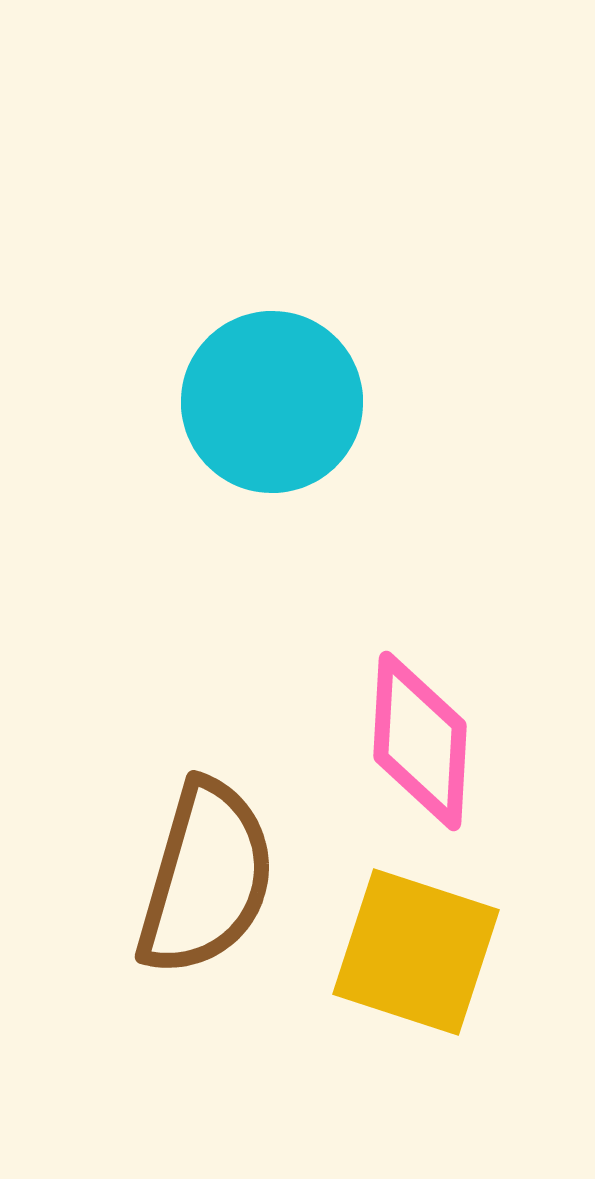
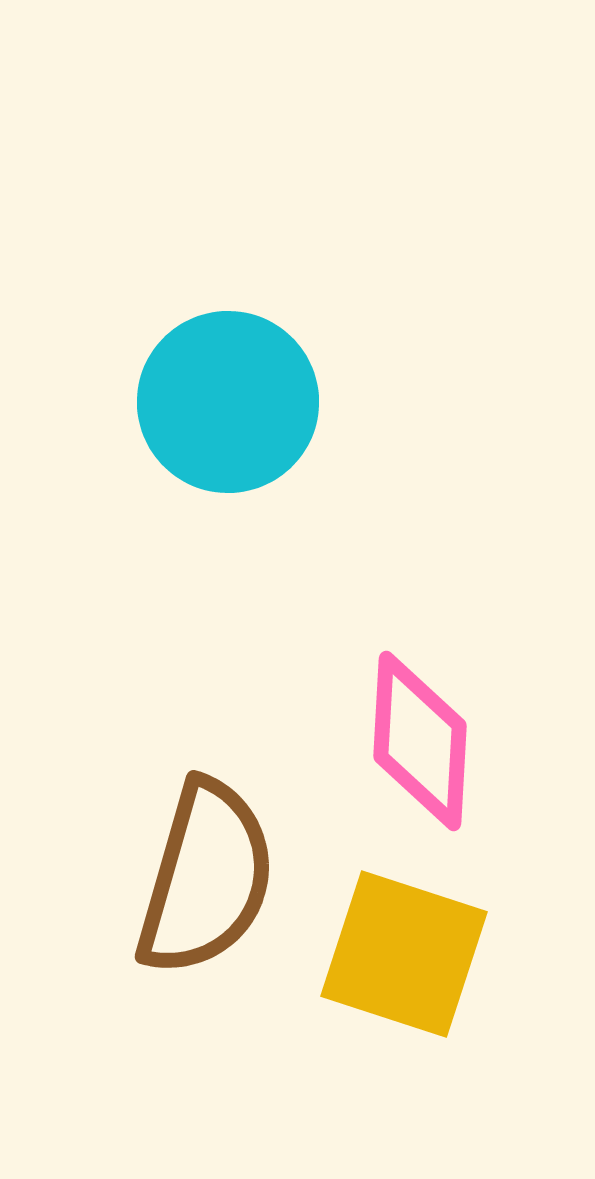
cyan circle: moved 44 px left
yellow square: moved 12 px left, 2 px down
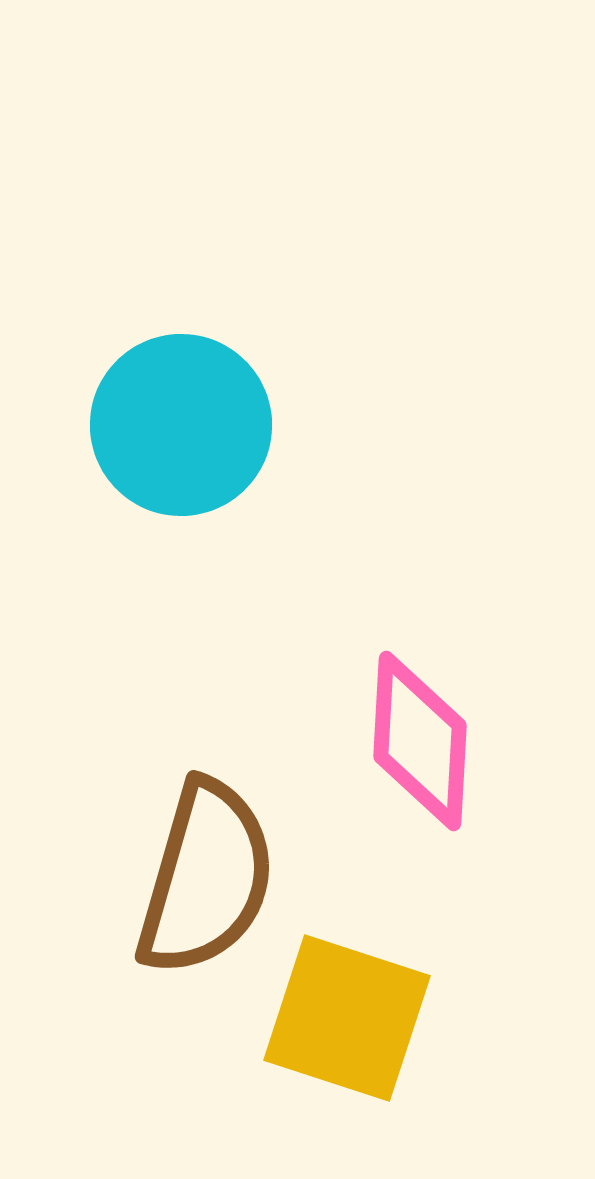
cyan circle: moved 47 px left, 23 px down
yellow square: moved 57 px left, 64 px down
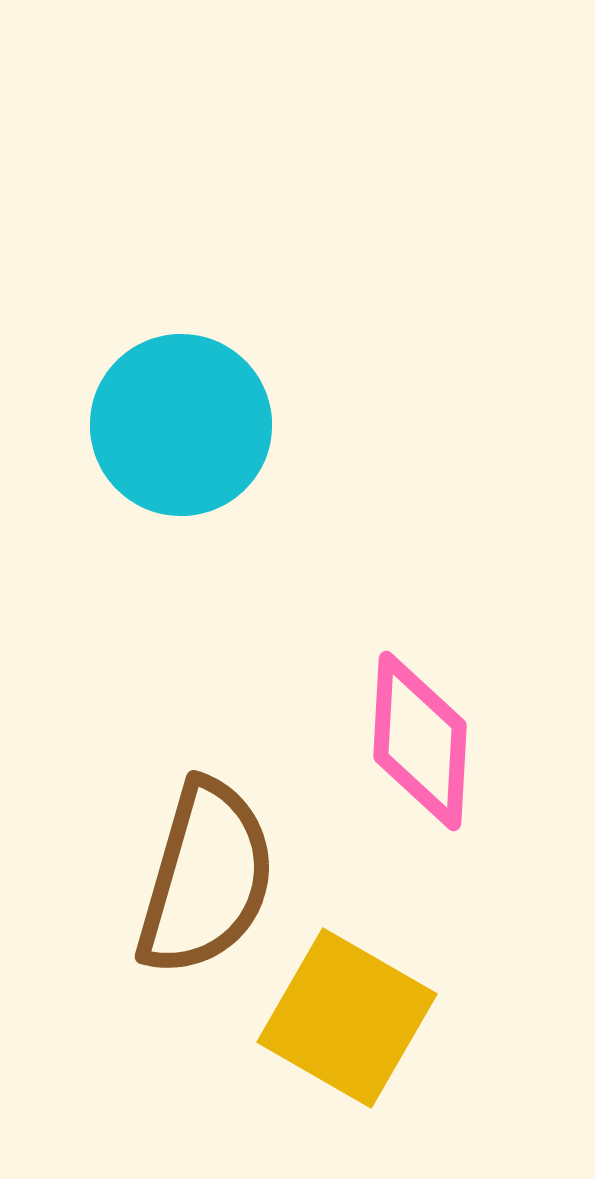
yellow square: rotated 12 degrees clockwise
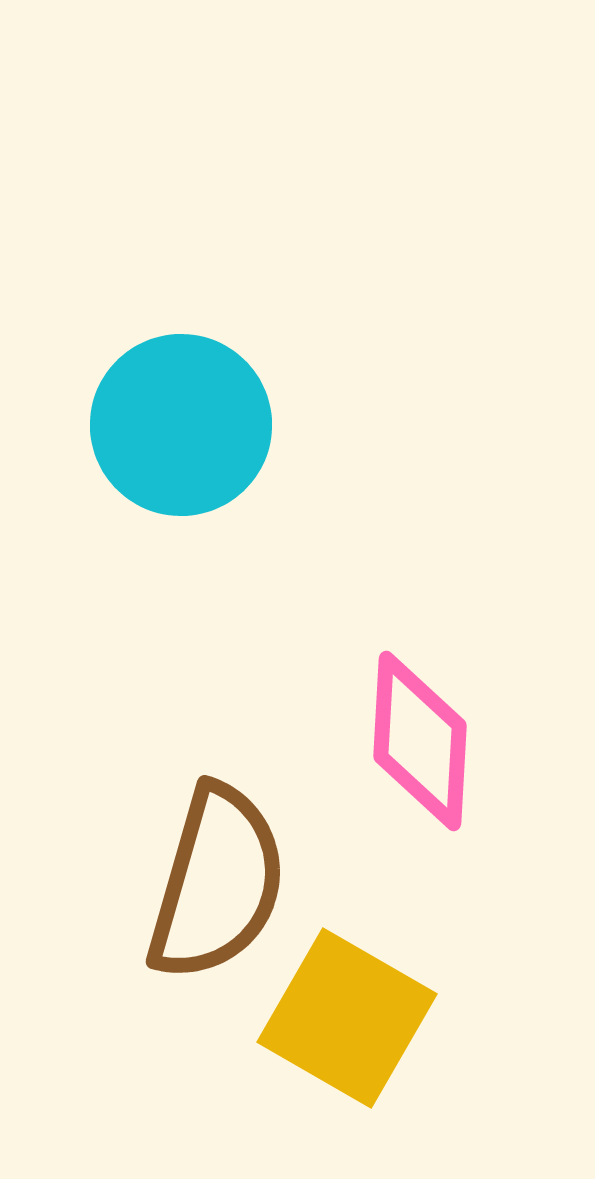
brown semicircle: moved 11 px right, 5 px down
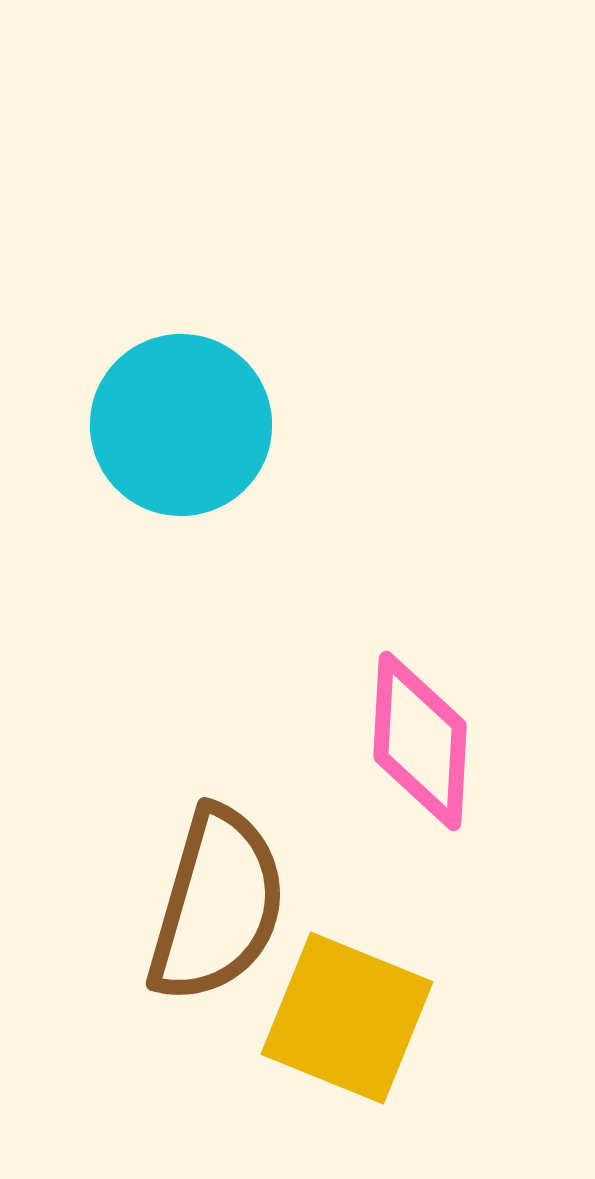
brown semicircle: moved 22 px down
yellow square: rotated 8 degrees counterclockwise
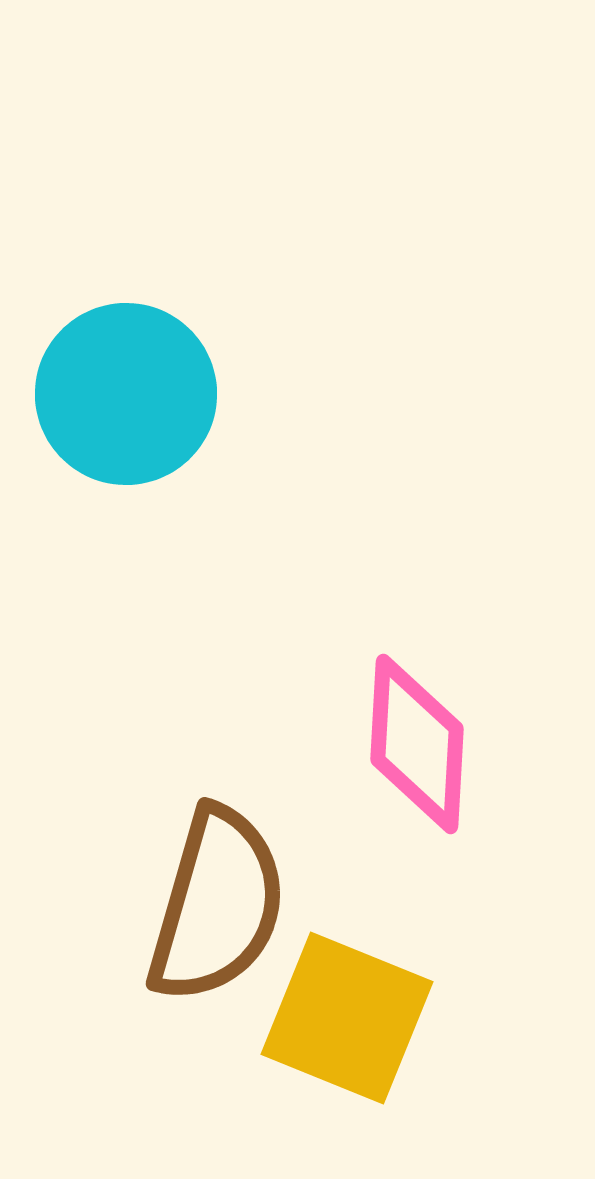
cyan circle: moved 55 px left, 31 px up
pink diamond: moved 3 px left, 3 px down
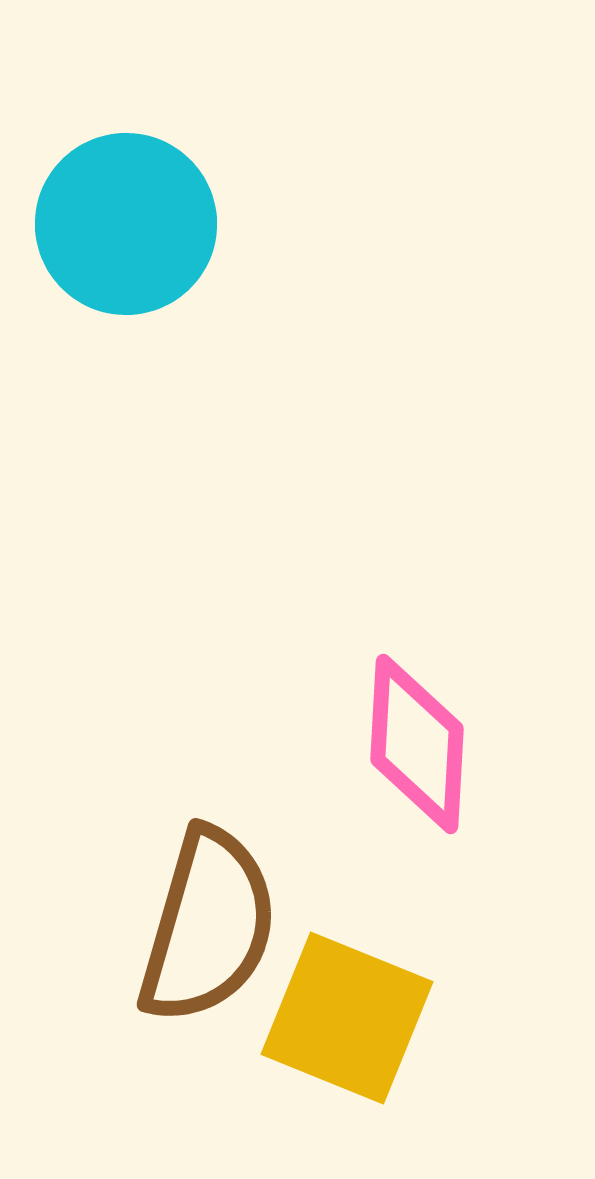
cyan circle: moved 170 px up
brown semicircle: moved 9 px left, 21 px down
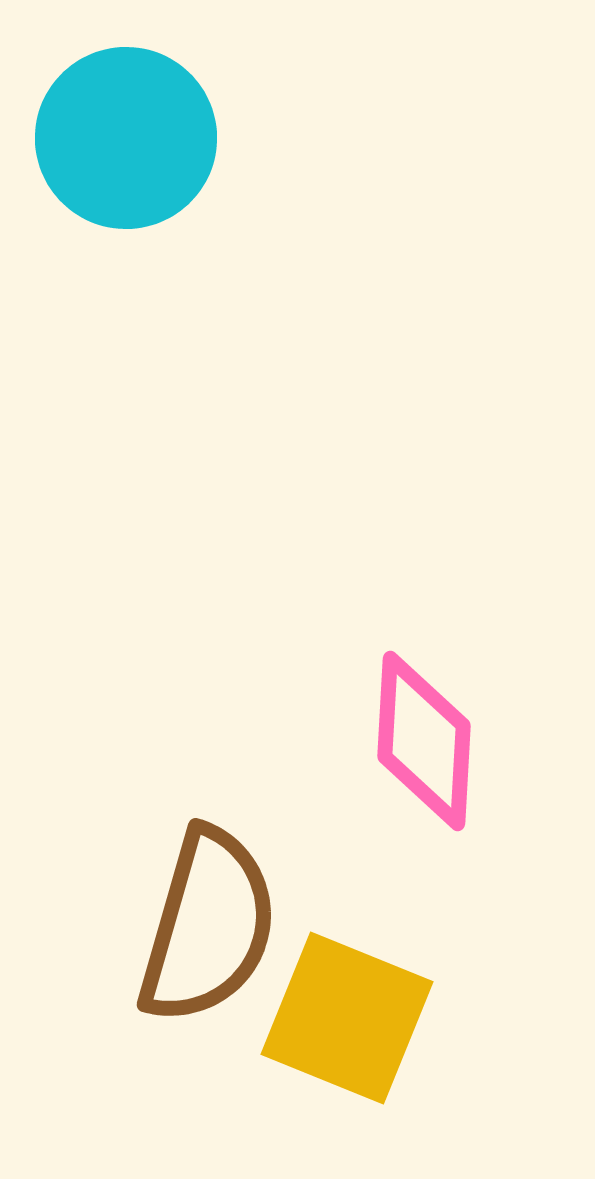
cyan circle: moved 86 px up
pink diamond: moved 7 px right, 3 px up
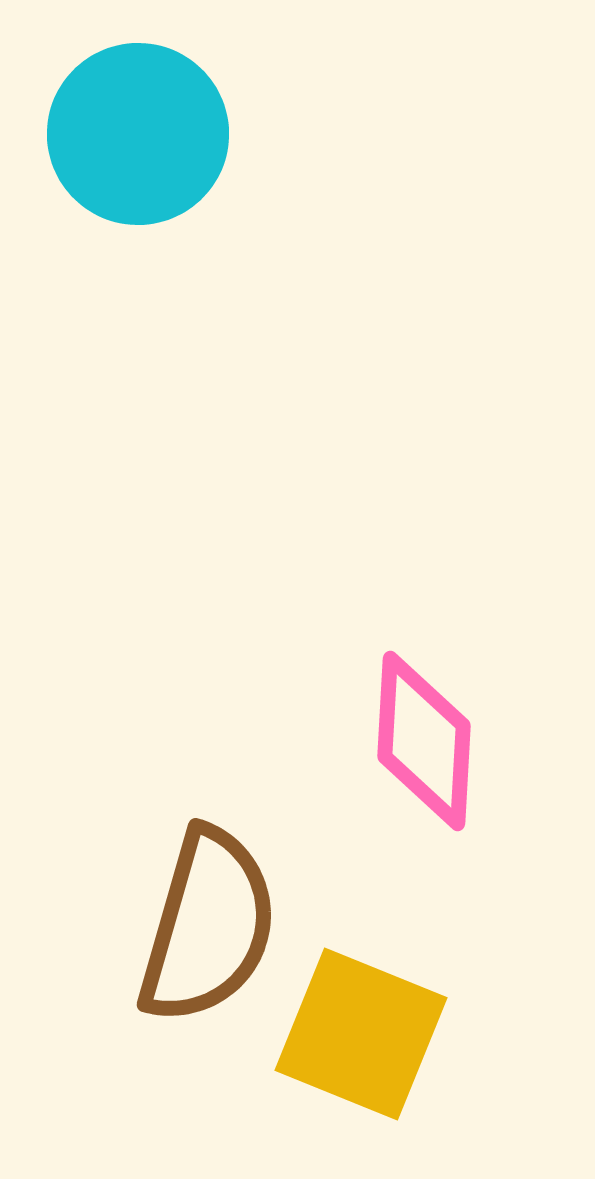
cyan circle: moved 12 px right, 4 px up
yellow square: moved 14 px right, 16 px down
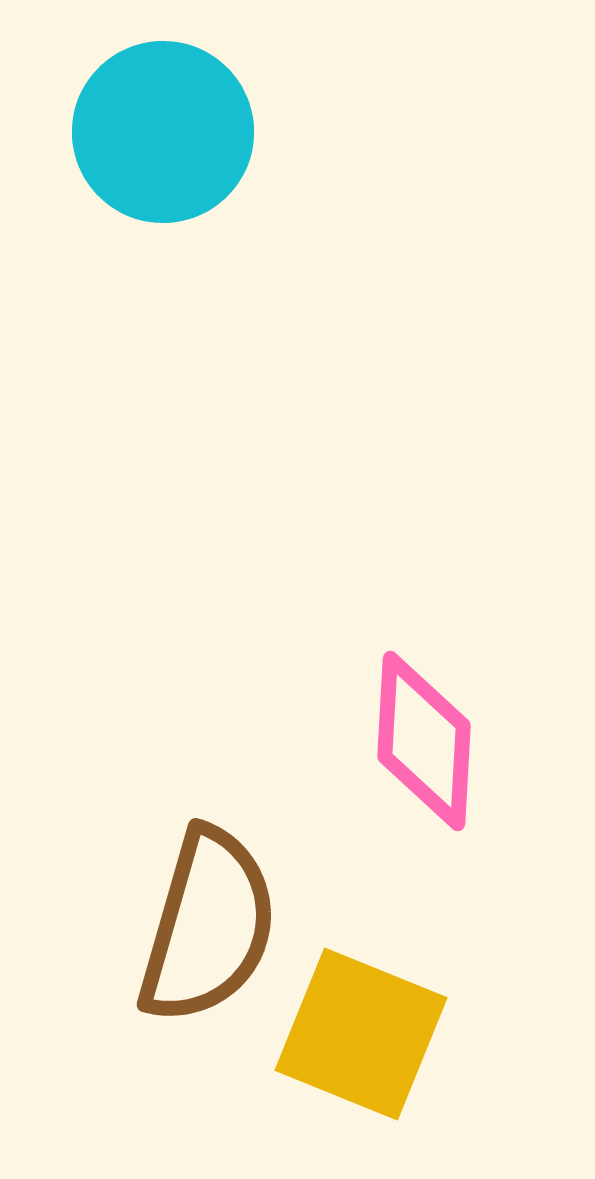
cyan circle: moved 25 px right, 2 px up
